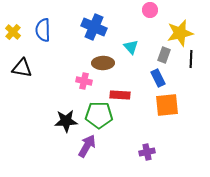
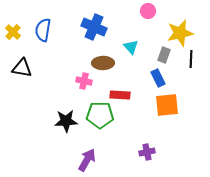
pink circle: moved 2 px left, 1 px down
blue semicircle: rotated 10 degrees clockwise
green pentagon: moved 1 px right
purple arrow: moved 14 px down
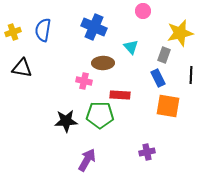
pink circle: moved 5 px left
yellow cross: rotated 28 degrees clockwise
black line: moved 16 px down
orange square: moved 1 px right, 1 px down; rotated 15 degrees clockwise
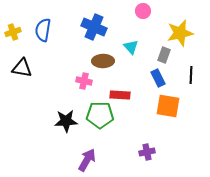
brown ellipse: moved 2 px up
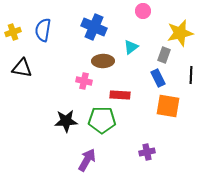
cyan triangle: rotated 35 degrees clockwise
green pentagon: moved 2 px right, 5 px down
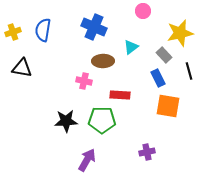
gray rectangle: rotated 63 degrees counterclockwise
black line: moved 2 px left, 4 px up; rotated 18 degrees counterclockwise
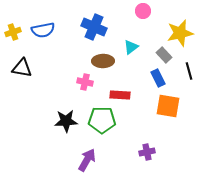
blue semicircle: rotated 110 degrees counterclockwise
pink cross: moved 1 px right, 1 px down
